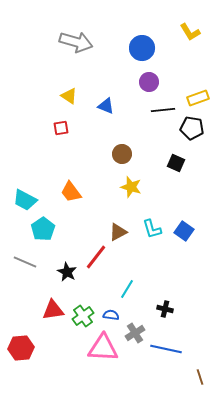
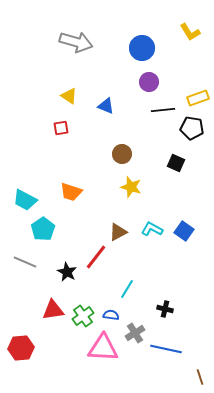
orange trapezoid: rotated 35 degrees counterclockwise
cyan L-shape: rotated 135 degrees clockwise
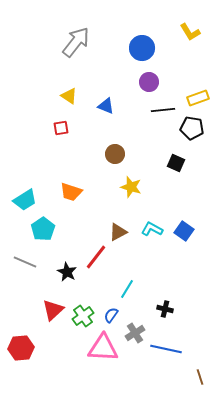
gray arrow: rotated 68 degrees counterclockwise
brown circle: moved 7 px left
cyan trapezoid: rotated 60 degrees counterclockwise
red triangle: rotated 35 degrees counterclockwise
blue semicircle: rotated 63 degrees counterclockwise
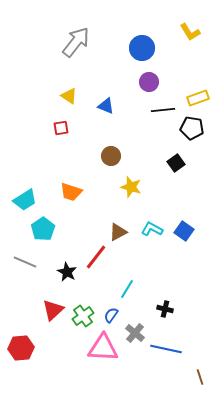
brown circle: moved 4 px left, 2 px down
black square: rotated 30 degrees clockwise
gray cross: rotated 18 degrees counterclockwise
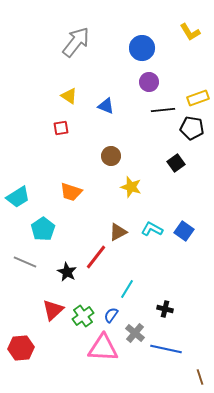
cyan trapezoid: moved 7 px left, 3 px up
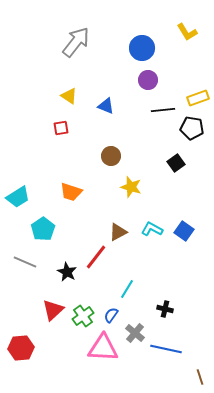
yellow L-shape: moved 3 px left
purple circle: moved 1 px left, 2 px up
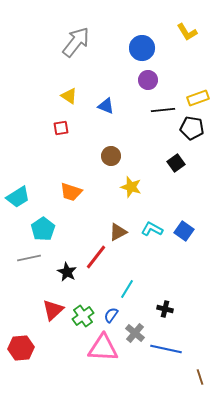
gray line: moved 4 px right, 4 px up; rotated 35 degrees counterclockwise
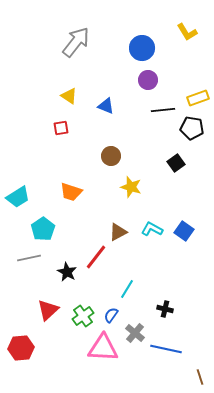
red triangle: moved 5 px left
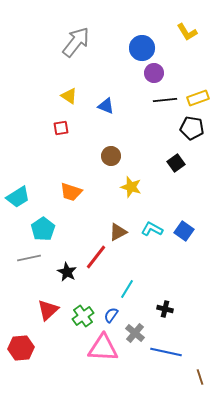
purple circle: moved 6 px right, 7 px up
black line: moved 2 px right, 10 px up
blue line: moved 3 px down
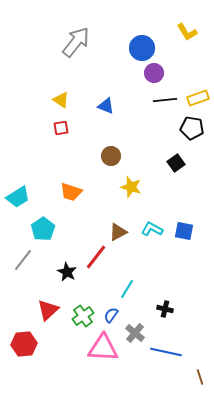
yellow triangle: moved 8 px left, 4 px down
blue square: rotated 24 degrees counterclockwise
gray line: moved 6 px left, 2 px down; rotated 40 degrees counterclockwise
red hexagon: moved 3 px right, 4 px up
